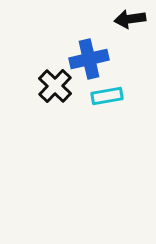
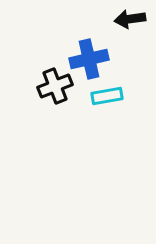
black cross: rotated 24 degrees clockwise
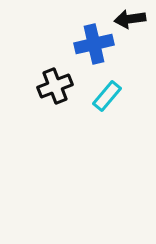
blue cross: moved 5 px right, 15 px up
cyan rectangle: rotated 40 degrees counterclockwise
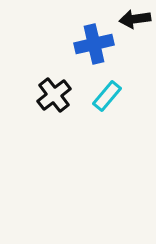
black arrow: moved 5 px right
black cross: moved 1 px left, 9 px down; rotated 16 degrees counterclockwise
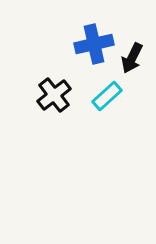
black arrow: moved 3 px left, 39 px down; rotated 56 degrees counterclockwise
cyan rectangle: rotated 8 degrees clockwise
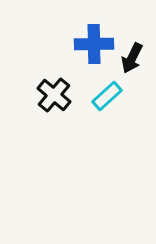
blue cross: rotated 12 degrees clockwise
black cross: rotated 12 degrees counterclockwise
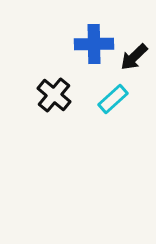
black arrow: moved 2 px right, 1 px up; rotated 20 degrees clockwise
cyan rectangle: moved 6 px right, 3 px down
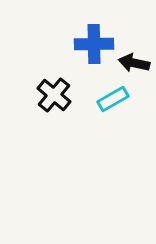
black arrow: moved 6 px down; rotated 56 degrees clockwise
cyan rectangle: rotated 12 degrees clockwise
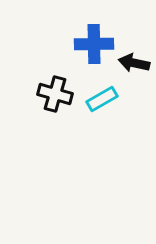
black cross: moved 1 px right, 1 px up; rotated 24 degrees counterclockwise
cyan rectangle: moved 11 px left
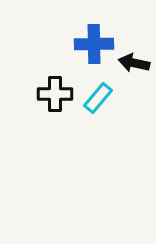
black cross: rotated 16 degrees counterclockwise
cyan rectangle: moved 4 px left, 1 px up; rotated 20 degrees counterclockwise
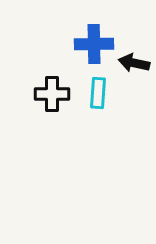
black cross: moved 3 px left
cyan rectangle: moved 5 px up; rotated 36 degrees counterclockwise
